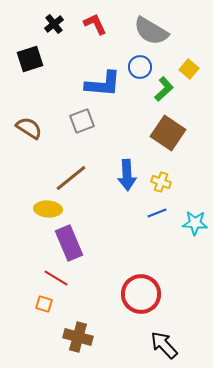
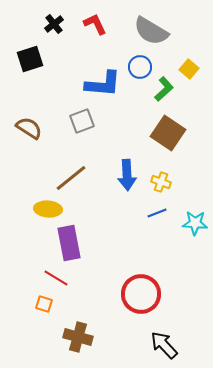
purple rectangle: rotated 12 degrees clockwise
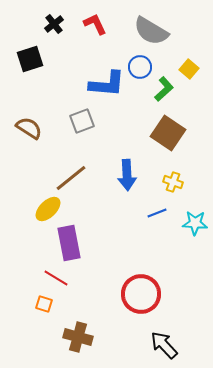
blue L-shape: moved 4 px right
yellow cross: moved 12 px right
yellow ellipse: rotated 48 degrees counterclockwise
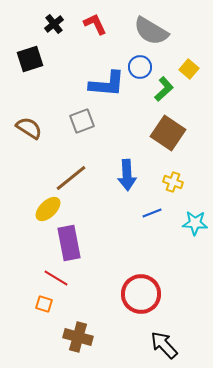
blue line: moved 5 px left
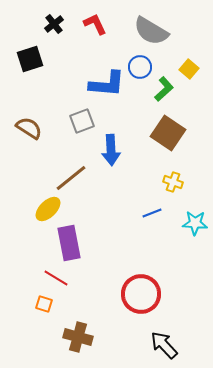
blue arrow: moved 16 px left, 25 px up
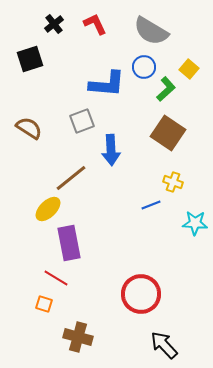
blue circle: moved 4 px right
green L-shape: moved 2 px right
blue line: moved 1 px left, 8 px up
